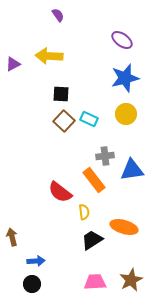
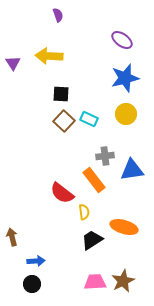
purple semicircle: rotated 16 degrees clockwise
purple triangle: moved 1 px up; rotated 35 degrees counterclockwise
red semicircle: moved 2 px right, 1 px down
brown star: moved 8 px left, 1 px down
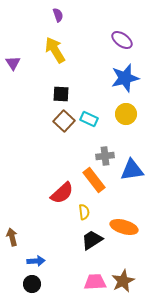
yellow arrow: moved 6 px right, 6 px up; rotated 56 degrees clockwise
red semicircle: rotated 80 degrees counterclockwise
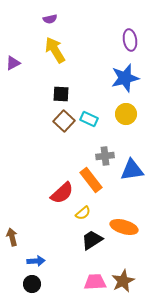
purple semicircle: moved 8 px left, 4 px down; rotated 96 degrees clockwise
purple ellipse: moved 8 px right; rotated 45 degrees clockwise
purple triangle: rotated 35 degrees clockwise
orange rectangle: moved 3 px left
yellow semicircle: moved 1 px left, 1 px down; rotated 56 degrees clockwise
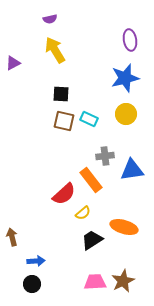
brown square: rotated 30 degrees counterclockwise
red semicircle: moved 2 px right, 1 px down
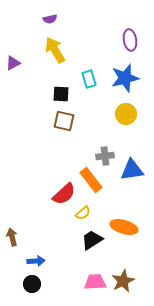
cyan rectangle: moved 40 px up; rotated 48 degrees clockwise
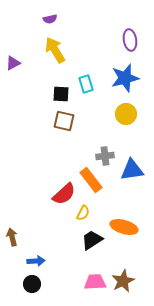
cyan rectangle: moved 3 px left, 5 px down
yellow semicircle: rotated 21 degrees counterclockwise
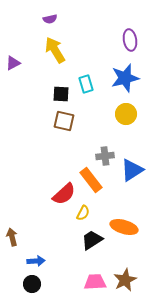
blue triangle: rotated 25 degrees counterclockwise
brown star: moved 2 px right, 1 px up
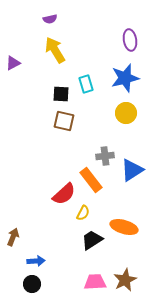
yellow circle: moved 1 px up
brown arrow: moved 1 px right; rotated 36 degrees clockwise
